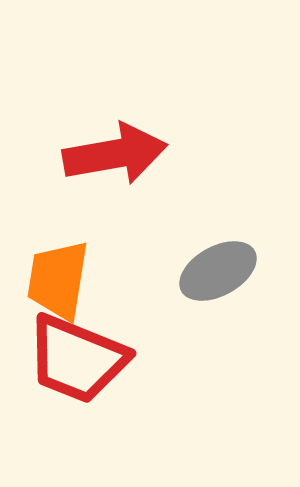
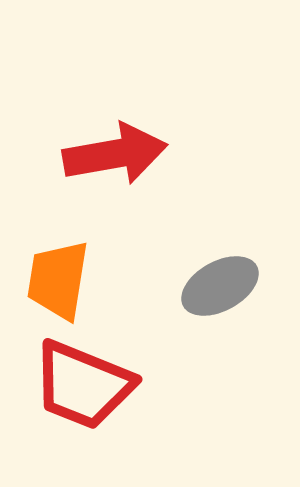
gray ellipse: moved 2 px right, 15 px down
red trapezoid: moved 6 px right, 26 px down
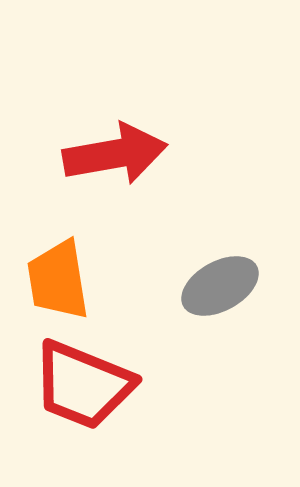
orange trapezoid: rotated 18 degrees counterclockwise
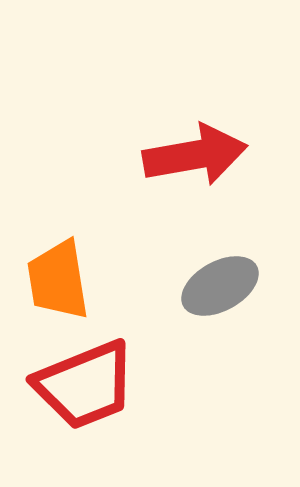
red arrow: moved 80 px right, 1 px down
red trapezoid: moved 2 px right; rotated 44 degrees counterclockwise
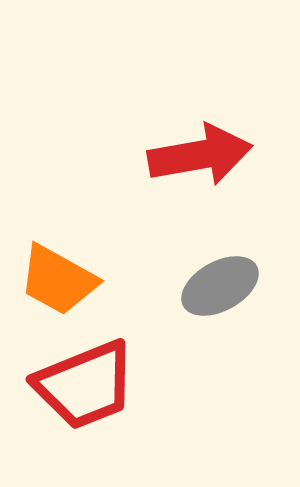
red arrow: moved 5 px right
orange trapezoid: rotated 52 degrees counterclockwise
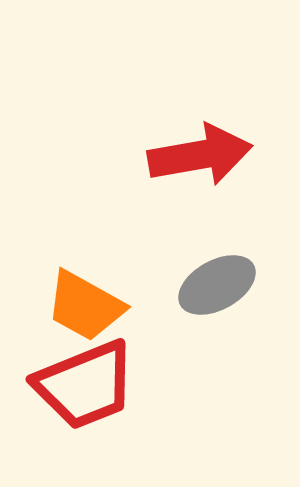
orange trapezoid: moved 27 px right, 26 px down
gray ellipse: moved 3 px left, 1 px up
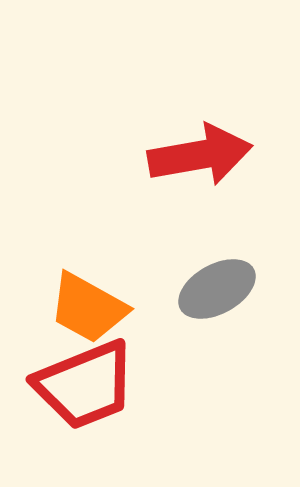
gray ellipse: moved 4 px down
orange trapezoid: moved 3 px right, 2 px down
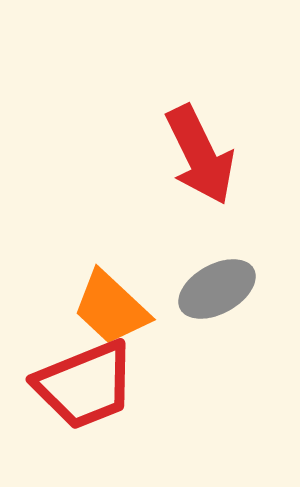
red arrow: rotated 74 degrees clockwise
orange trapezoid: moved 23 px right; rotated 14 degrees clockwise
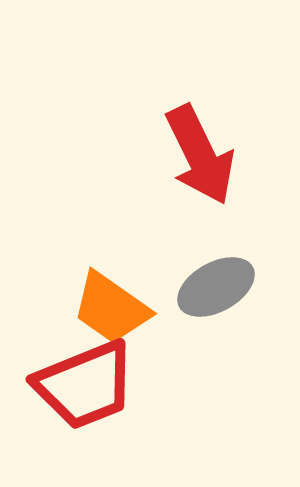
gray ellipse: moved 1 px left, 2 px up
orange trapezoid: rotated 8 degrees counterclockwise
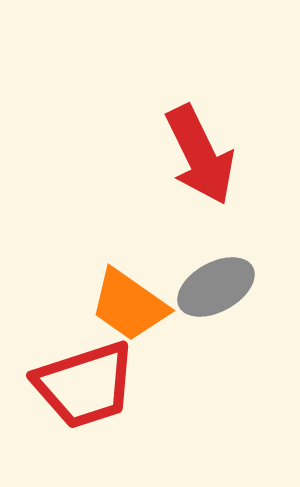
orange trapezoid: moved 18 px right, 3 px up
red trapezoid: rotated 4 degrees clockwise
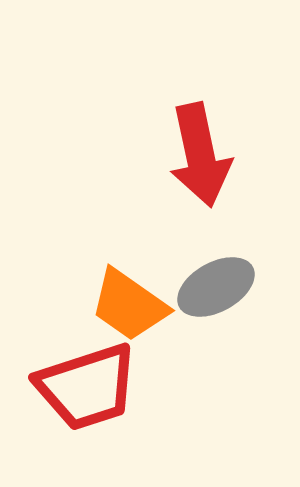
red arrow: rotated 14 degrees clockwise
red trapezoid: moved 2 px right, 2 px down
